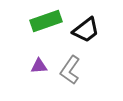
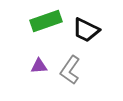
black trapezoid: rotated 64 degrees clockwise
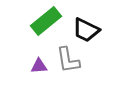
green rectangle: rotated 20 degrees counterclockwise
gray L-shape: moved 2 px left, 10 px up; rotated 44 degrees counterclockwise
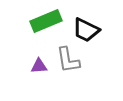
green rectangle: rotated 16 degrees clockwise
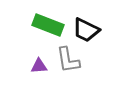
green rectangle: moved 2 px right, 4 px down; rotated 44 degrees clockwise
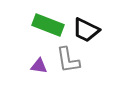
purple triangle: rotated 12 degrees clockwise
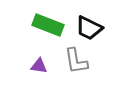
black trapezoid: moved 3 px right, 2 px up
gray L-shape: moved 8 px right, 1 px down
